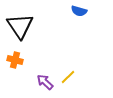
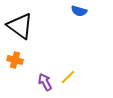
black triangle: rotated 20 degrees counterclockwise
purple arrow: rotated 18 degrees clockwise
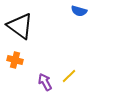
yellow line: moved 1 px right, 1 px up
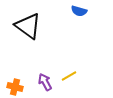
black triangle: moved 8 px right
orange cross: moved 27 px down
yellow line: rotated 14 degrees clockwise
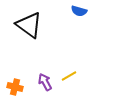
black triangle: moved 1 px right, 1 px up
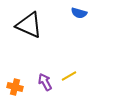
blue semicircle: moved 2 px down
black triangle: rotated 12 degrees counterclockwise
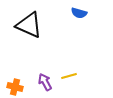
yellow line: rotated 14 degrees clockwise
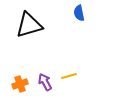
blue semicircle: rotated 63 degrees clockwise
black triangle: rotated 40 degrees counterclockwise
orange cross: moved 5 px right, 3 px up; rotated 35 degrees counterclockwise
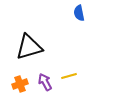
black triangle: moved 22 px down
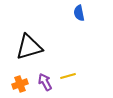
yellow line: moved 1 px left
